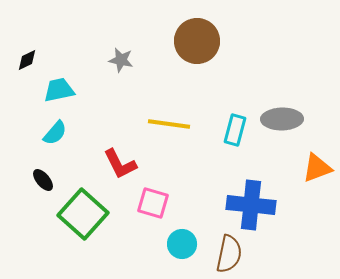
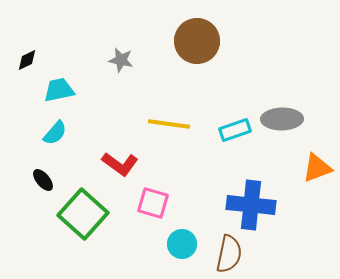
cyan rectangle: rotated 56 degrees clockwise
red L-shape: rotated 27 degrees counterclockwise
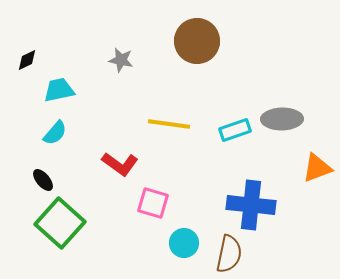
green square: moved 23 px left, 9 px down
cyan circle: moved 2 px right, 1 px up
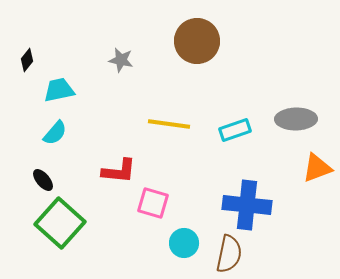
black diamond: rotated 25 degrees counterclockwise
gray ellipse: moved 14 px right
red L-shape: moved 1 px left, 7 px down; rotated 30 degrees counterclockwise
blue cross: moved 4 px left
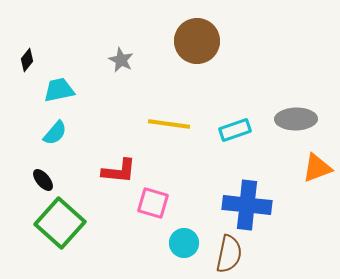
gray star: rotated 15 degrees clockwise
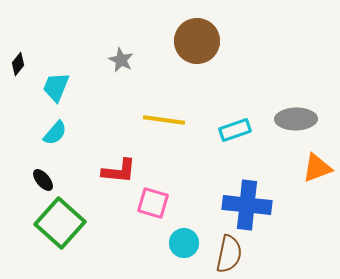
black diamond: moved 9 px left, 4 px down
cyan trapezoid: moved 3 px left, 3 px up; rotated 56 degrees counterclockwise
yellow line: moved 5 px left, 4 px up
